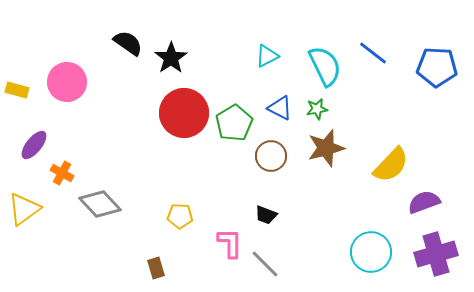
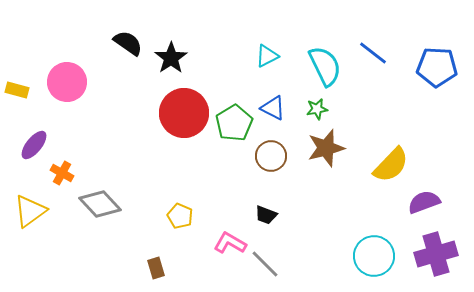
blue triangle: moved 7 px left
yellow triangle: moved 6 px right, 2 px down
yellow pentagon: rotated 20 degrees clockwise
pink L-shape: rotated 60 degrees counterclockwise
cyan circle: moved 3 px right, 4 px down
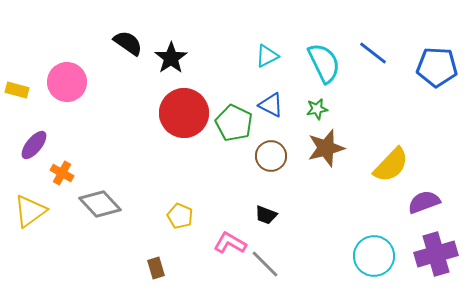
cyan semicircle: moved 1 px left, 3 px up
blue triangle: moved 2 px left, 3 px up
green pentagon: rotated 15 degrees counterclockwise
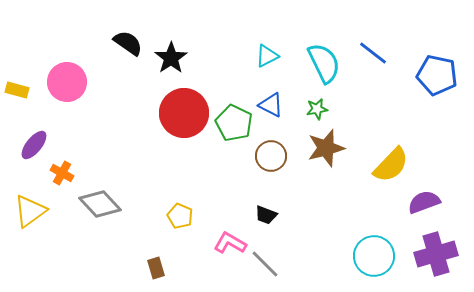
blue pentagon: moved 8 px down; rotated 9 degrees clockwise
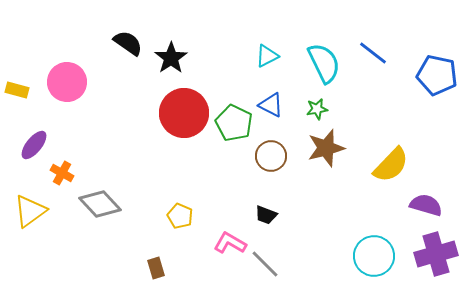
purple semicircle: moved 2 px right, 3 px down; rotated 36 degrees clockwise
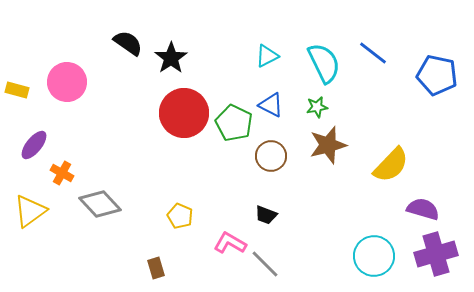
green star: moved 2 px up
brown star: moved 2 px right, 3 px up
purple semicircle: moved 3 px left, 4 px down
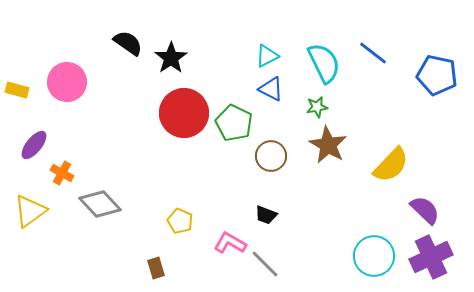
blue triangle: moved 16 px up
brown star: rotated 27 degrees counterclockwise
purple semicircle: moved 2 px right, 1 px down; rotated 28 degrees clockwise
yellow pentagon: moved 5 px down
purple cross: moved 5 px left, 3 px down; rotated 9 degrees counterclockwise
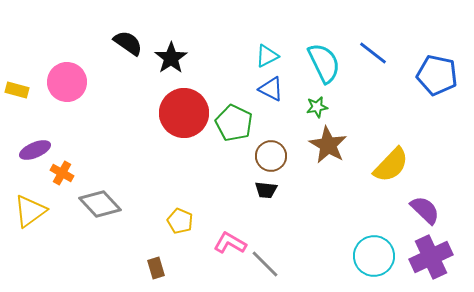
purple ellipse: moved 1 px right, 5 px down; rotated 28 degrees clockwise
black trapezoid: moved 25 px up; rotated 15 degrees counterclockwise
